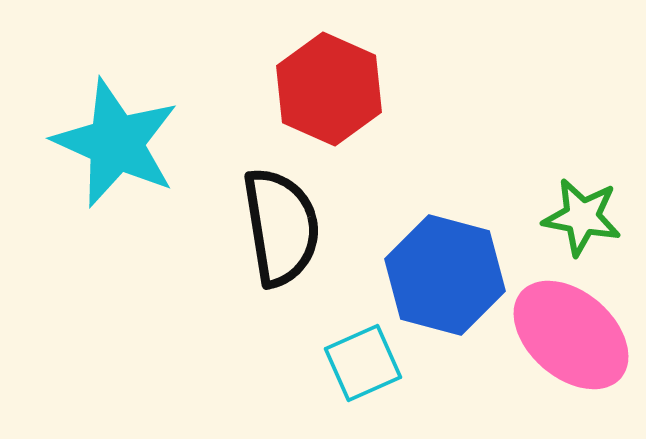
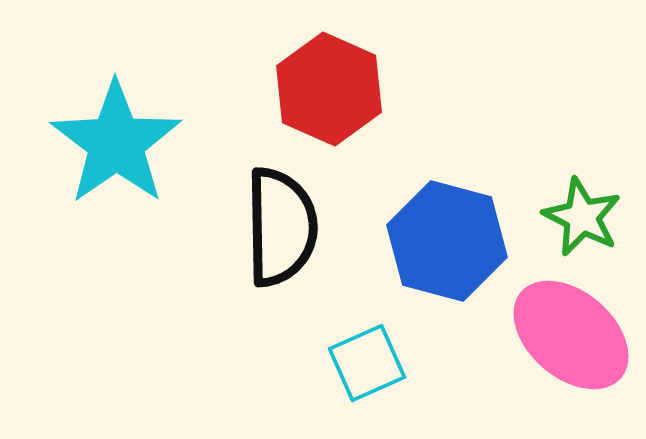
cyan star: rotated 13 degrees clockwise
green star: rotated 16 degrees clockwise
black semicircle: rotated 8 degrees clockwise
blue hexagon: moved 2 px right, 34 px up
cyan square: moved 4 px right
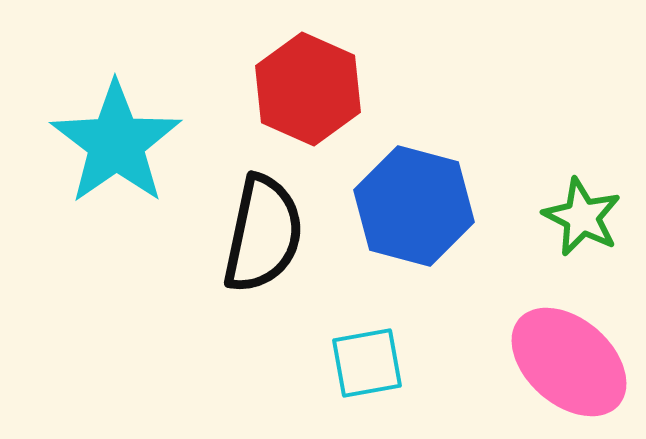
red hexagon: moved 21 px left
black semicircle: moved 18 px left, 7 px down; rotated 13 degrees clockwise
blue hexagon: moved 33 px left, 35 px up
pink ellipse: moved 2 px left, 27 px down
cyan square: rotated 14 degrees clockwise
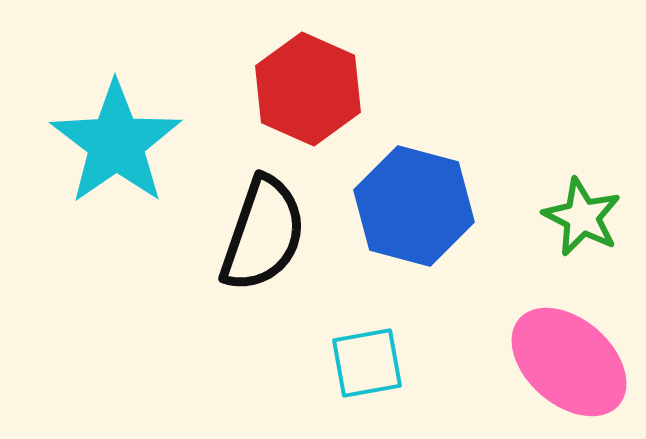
black semicircle: rotated 7 degrees clockwise
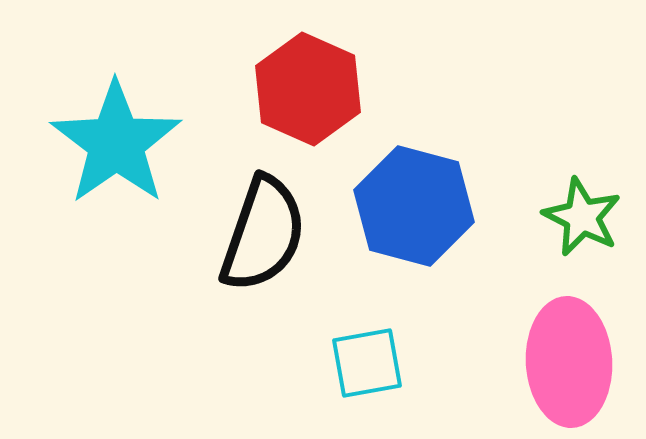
pink ellipse: rotated 46 degrees clockwise
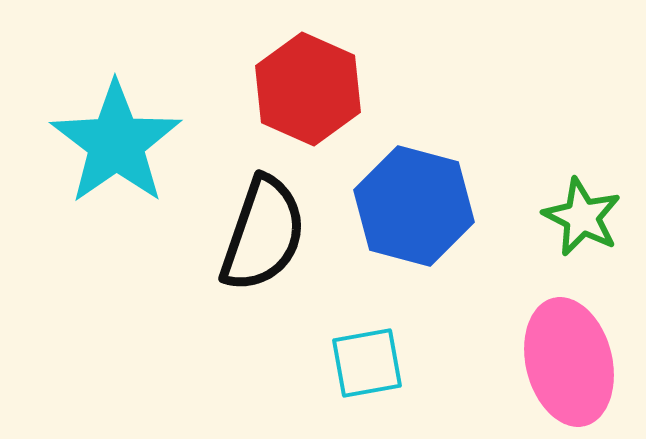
pink ellipse: rotated 11 degrees counterclockwise
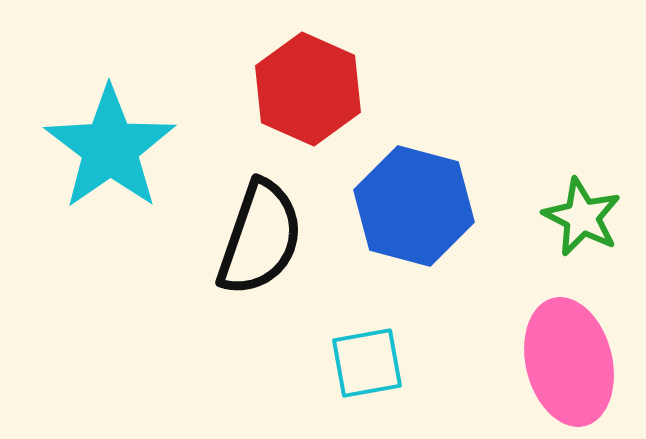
cyan star: moved 6 px left, 5 px down
black semicircle: moved 3 px left, 4 px down
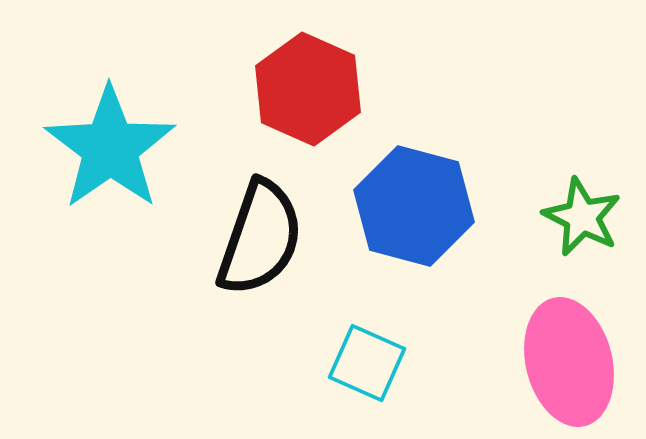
cyan square: rotated 34 degrees clockwise
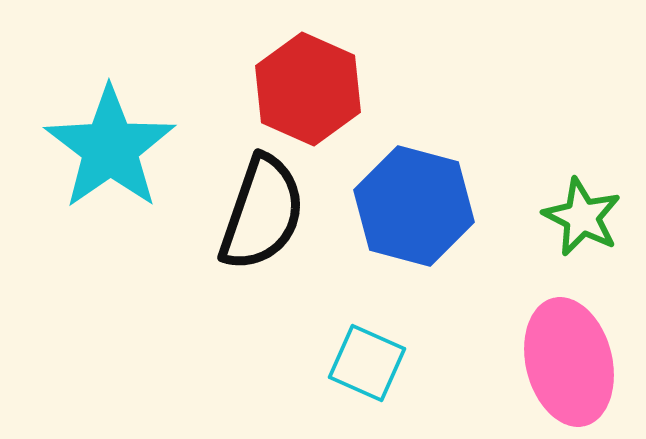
black semicircle: moved 2 px right, 25 px up
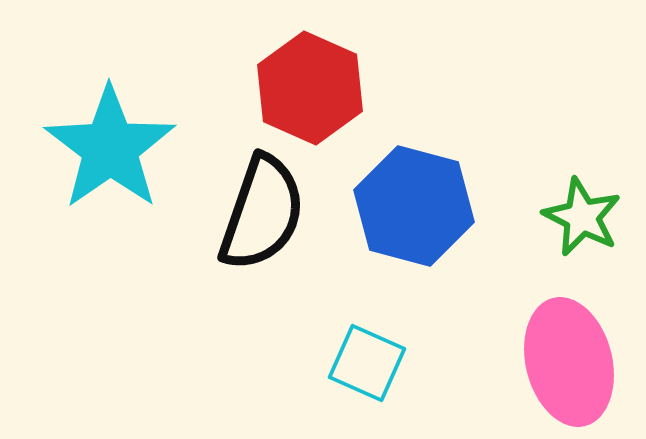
red hexagon: moved 2 px right, 1 px up
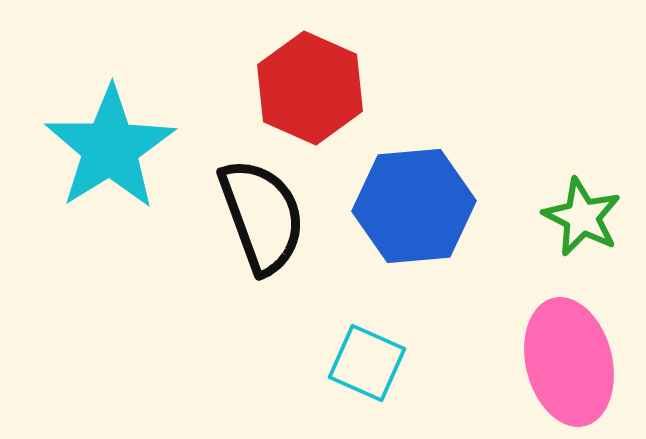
cyan star: rotated 3 degrees clockwise
blue hexagon: rotated 20 degrees counterclockwise
black semicircle: moved 3 px down; rotated 39 degrees counterclockwise
